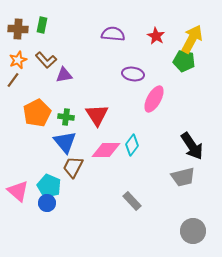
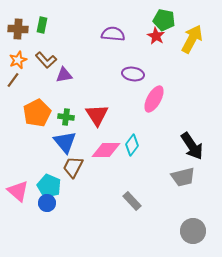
green pentagon: moved 20 px left, 41 px up
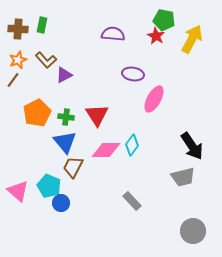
purple triangle: rotated 18 degrees counterclockwise
blue circle: moved 14 px right
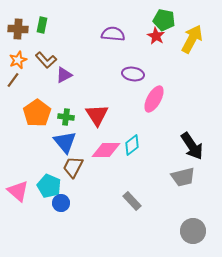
orange pentagon: rotated 8 degrees counterclockwise
cyan diamond: rotated 15 degrees clockwise
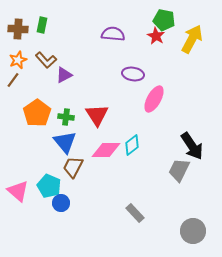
gray trapezoid: moved 4 px left, 7 px up; rotated 130 degrees clockwise
gray rectangle: moved 3 px right, 12 px down
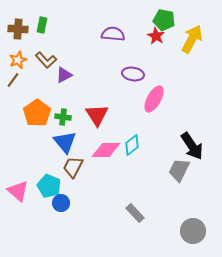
green cross: moved 3 px left
